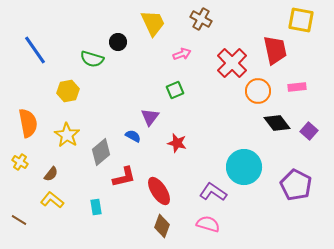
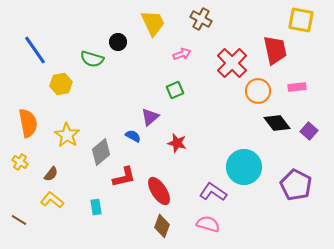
yellow hexagon: moved 7 px left, 7 px up
purple triangle: rotated 12 degrees clockwise
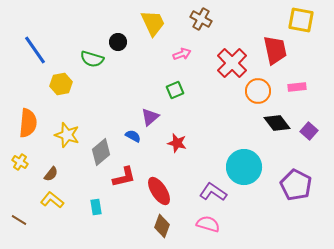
orange semicircle: rotated 16 degrees clockwise
yellow star: rotated 15 degrees counterclockwise
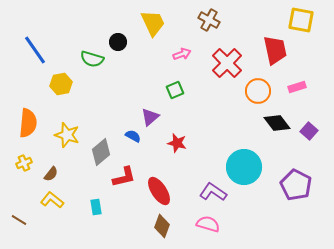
brown cross: moved 8 px right, 1 px down
red cross: moved 5 px left
pink rectangle: rotated 12 degrees counterclockwise
yellow cross: moved 4 px right, 1 px down; rotated 35 degrees clockwise
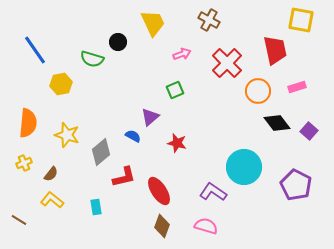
pink semicircle: moved 2 px left, 2 px down
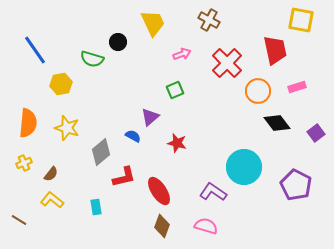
purple square: moved 7 px right, 2 px down; rotated 12 degrees clockwise
yellow star: moved 7 px up
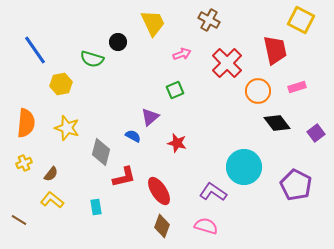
yellow square: rotated 16 degrees clockwise
orange semicircle: moved 2 px left
gray diamond: rotated 36 degrees counterclockwise
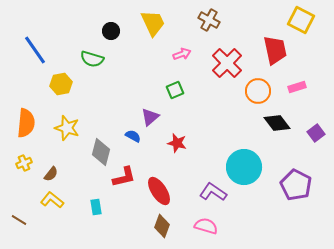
black circle: moved 7 px left, 11 px up
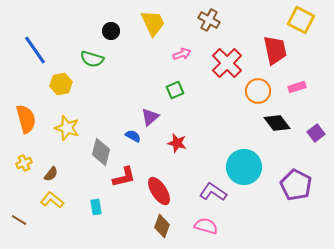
orange semicircle: moved 4 px up; rotated 20 degrees counterclockwise
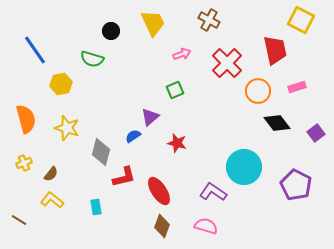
blue semicircle: rotated 63 degrees counterclockwise
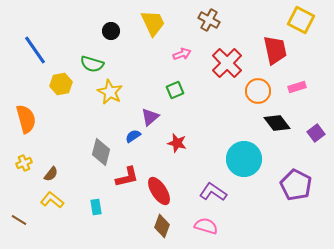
green semicircle: moved 5 px down
yellow star: moved 43 px right, 36 px up; rotated 10 degrees clockwise
cyan circle: moved 8 px up
red L-shape: moved 3 px right
